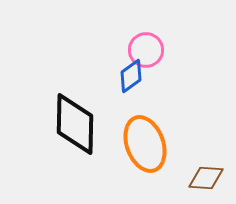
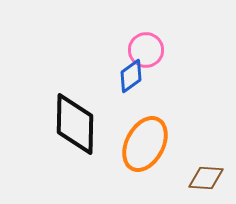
orange ellipse: rotated 48 degrees clockwise
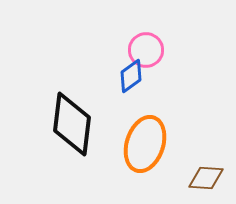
black diamond: moved 3 px left; rotated 6 degrees clockwise
orange ellipse: rotated 10 degrees counterclockwise
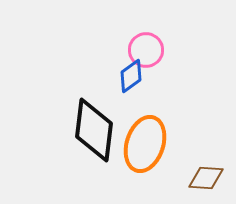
black diamond: moved 22 px right, 6 px down
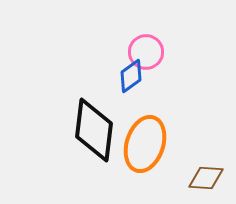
pink circle: moved 2 px down
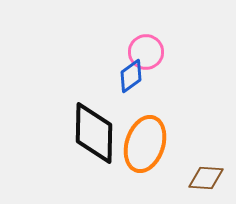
black diamond: moved 3 px down; rotated 6 degrees counterclockwise
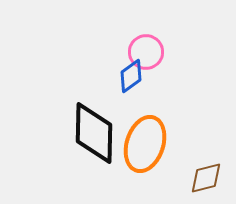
brown diamond: rotated 18 degrees counterclockwise
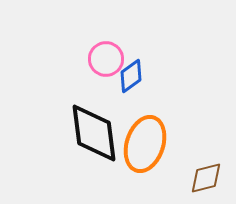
pink circle: moved 40 px left, 7 px down
black diamond: rotated 8 degrees counterclockwise
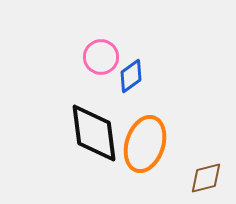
pink circle: moved 5 px left, 2 px up
